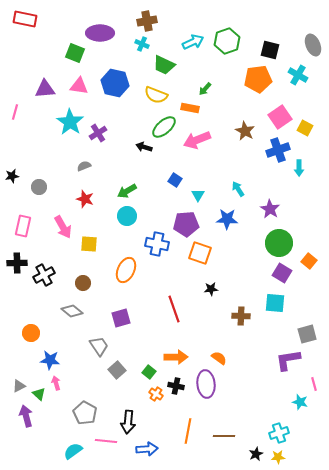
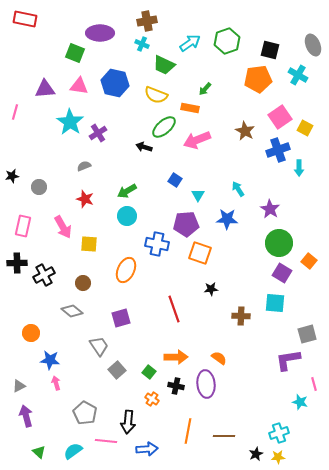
cyan arrow at (193, 42): moved 3 px left, 1 px down; rotated 10 degrees counterclockwise
green triangle at (39, 394): moved 58 px down
orange cross at (156, 394): moved 4 px left, 5 px down
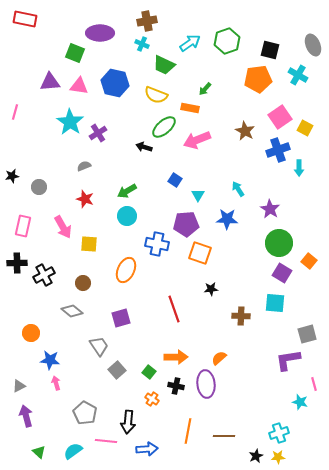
purple triangle at (45, 89): moved 5 px right, 7 px up
orange semicircle at (219, 358): rotated 77 degrees counterclockwise
black star at (256, 454): moved 2 px down
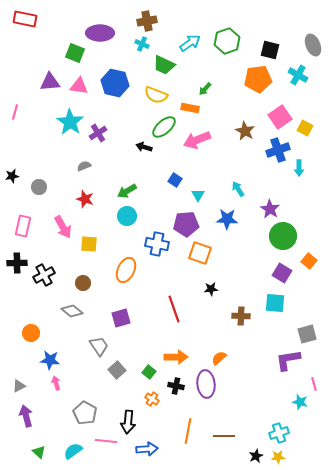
green circle at (279, 243): moved 4 px right, 7 px up
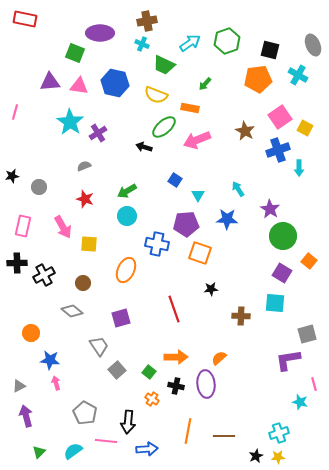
green arrow at (205, 89): moved 5 px up
green triangle at (39, 452): rotated 32 degrees clockwise
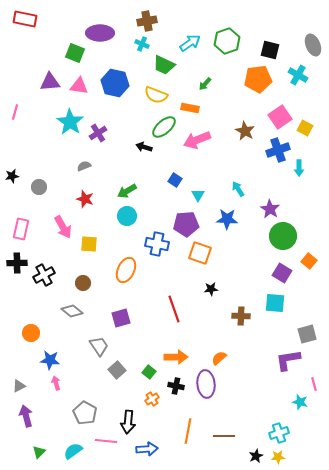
pink rectangle at (23, 226): moved 2 px left, 3 px down
orange cross at (152, 399): rotated 24 degrees clockwise
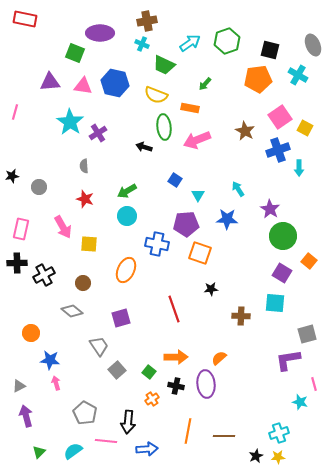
pink triangle at (79, 86): moved 4 px right
green ellipse at (164, 127): rotated 55 degrees counterclockwise
gray semicircle at (84, 166): rotated 72 degrees counterclockwise
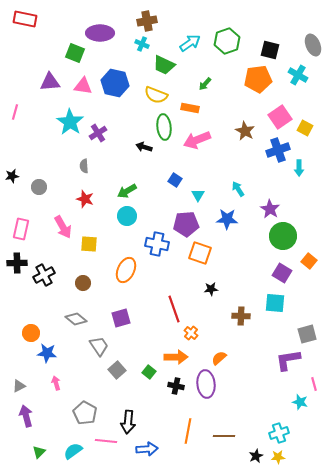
gray diamond at (72, 311): moved 4 px right, 8 px down
blue star at (50, 360): moved 3 px left, 7 px up
orange cross at (152, 399): moved 39 px right, 66 px up; rotated 16 degrees counterclockwise
